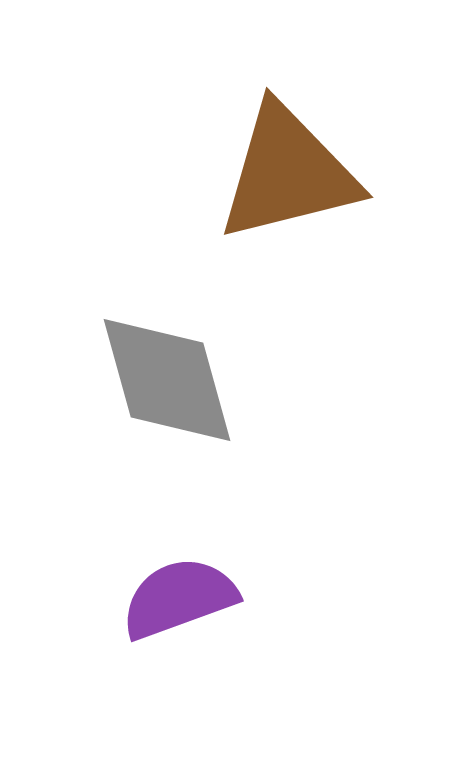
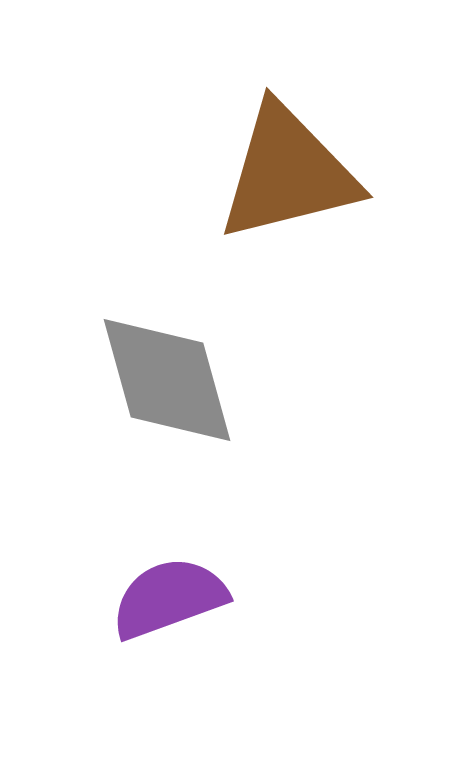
purple semicircle: moved 10 px left
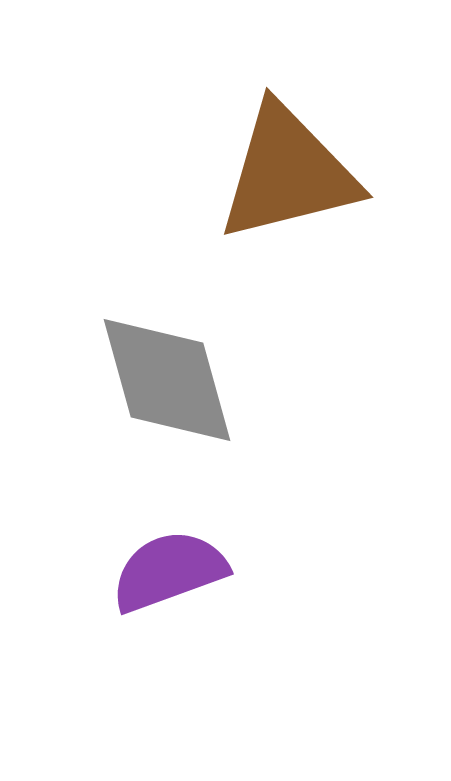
purple semicircle: moved 27 px up
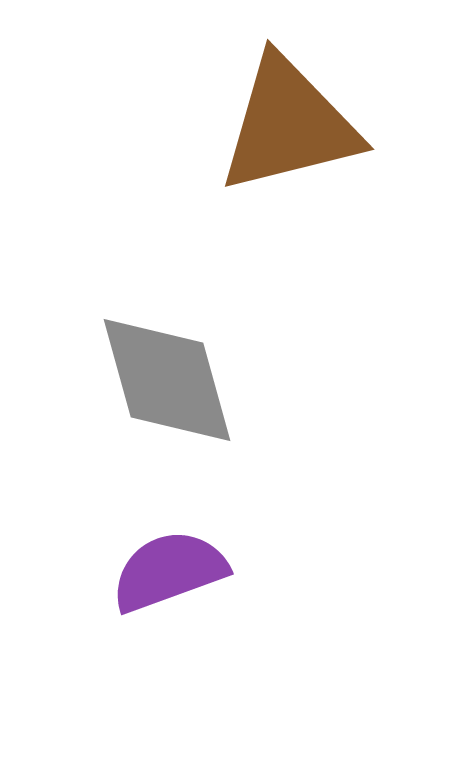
brown triangle: moved 1 px right, 48 px up
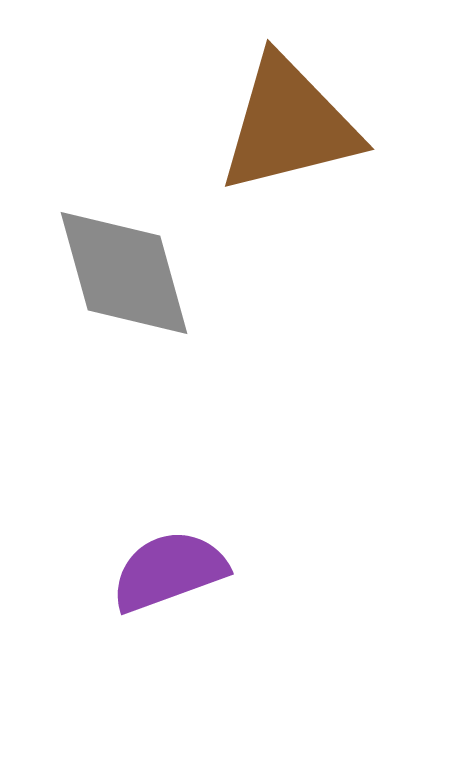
gray diamond: moved 43 px left, 107 px up
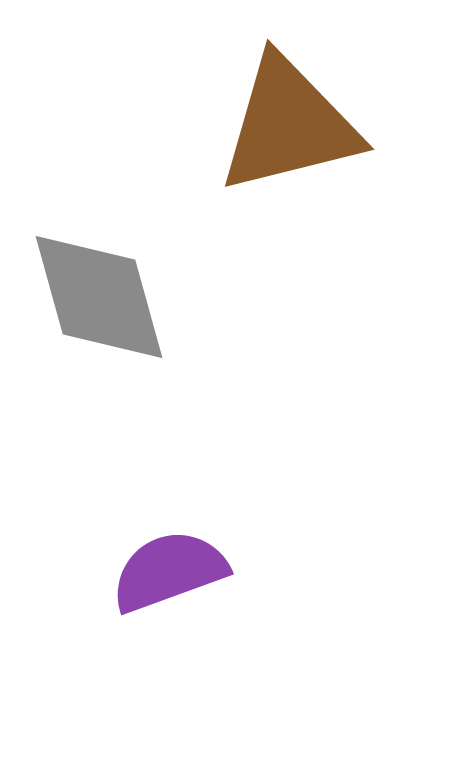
gray diamond: moved 25 px left, 24 px down
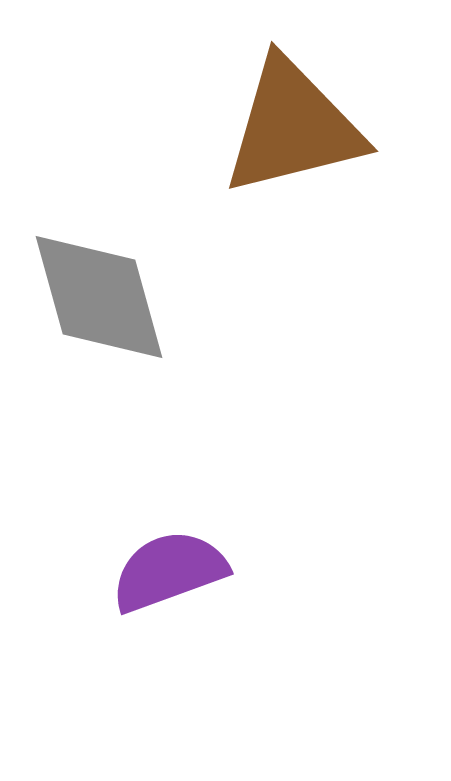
brown triangle: moved 4 px right, 2 px down
